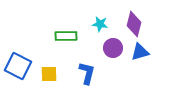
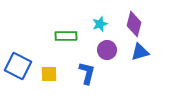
cyan star: rotated 28 degrees counterclockwise
purple circle: moved 6 px left, 2 px down
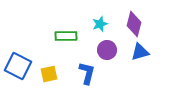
yellow square: rotated 12 degrees counterclockwise
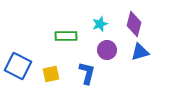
yellow square: moved 2 px right
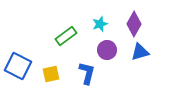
purple diamond: rotated 15 degrees clockwise
green rectangle: rotated 35 degrees counterclockwise
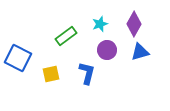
blue square: moved 8 px up
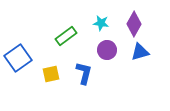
cyan star: moved 1 px right, 1 px up; rotated 28 degrees clockwise
blue square: rotated 28 degrees clockwise
blue L-shape: moved 3 px left
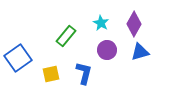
cyan star: rotated 21 degrees clockwise
green rectangle: rotated 15 degrees counterclockwise
